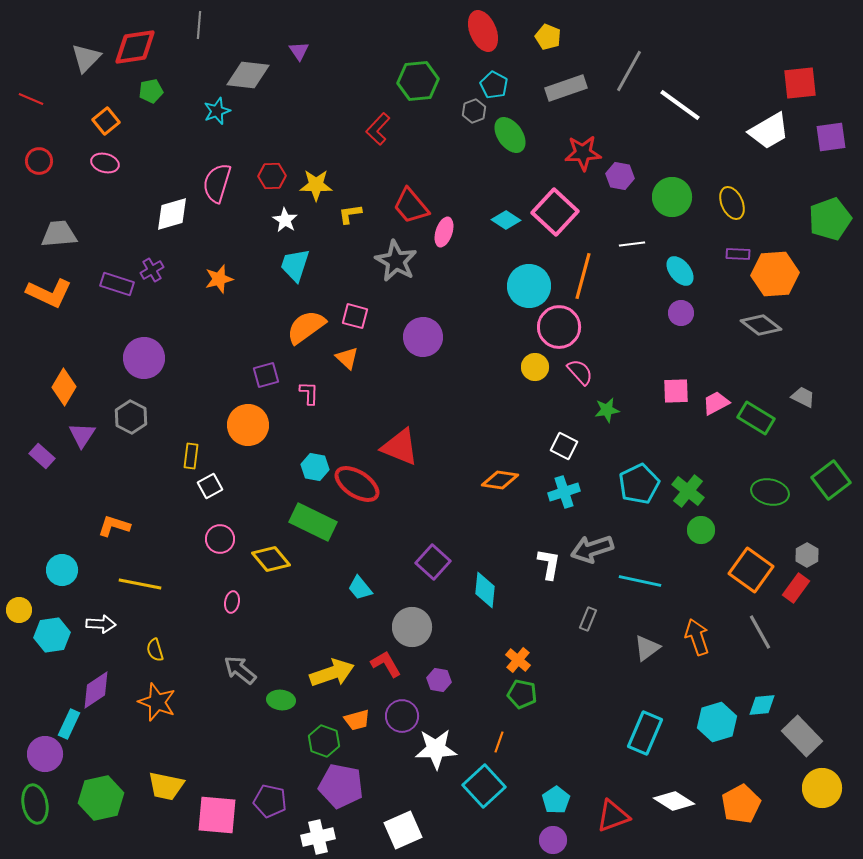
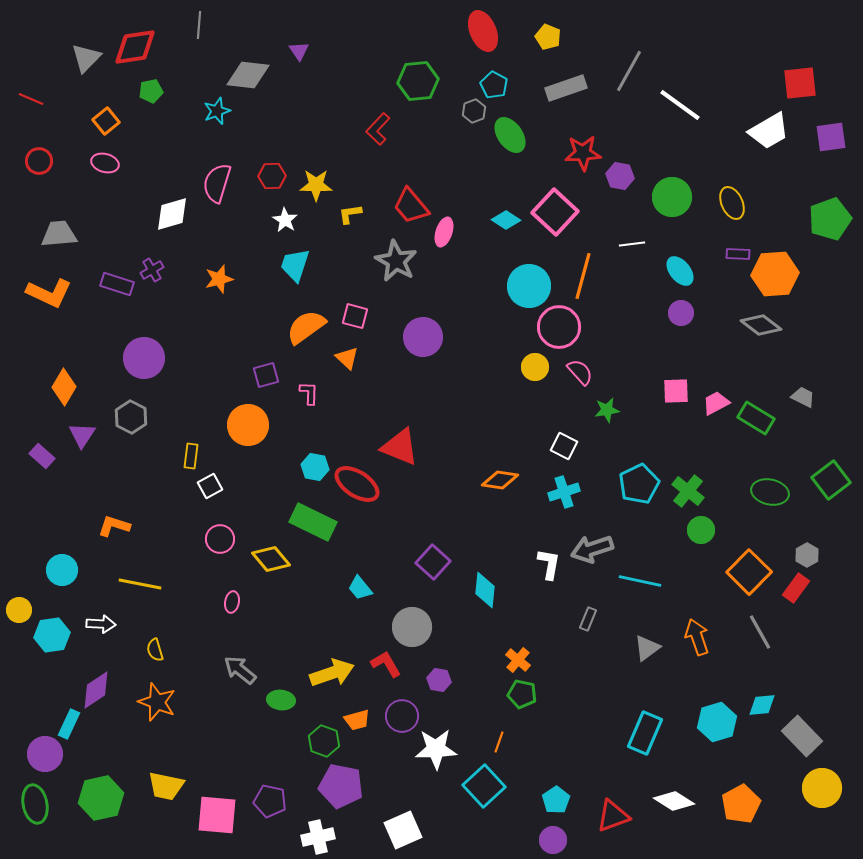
orange square at (751, 570): moved 2 px left, 2 px down; rotated 9 degrees clockwise
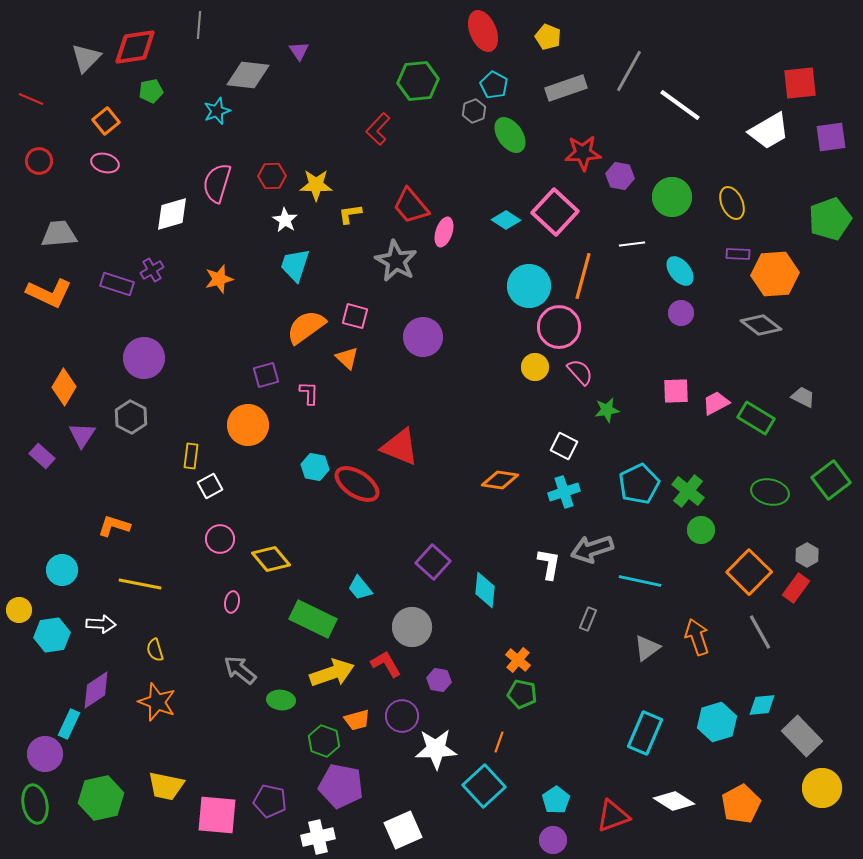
green rectangle at (313, 522): moved 97 px down
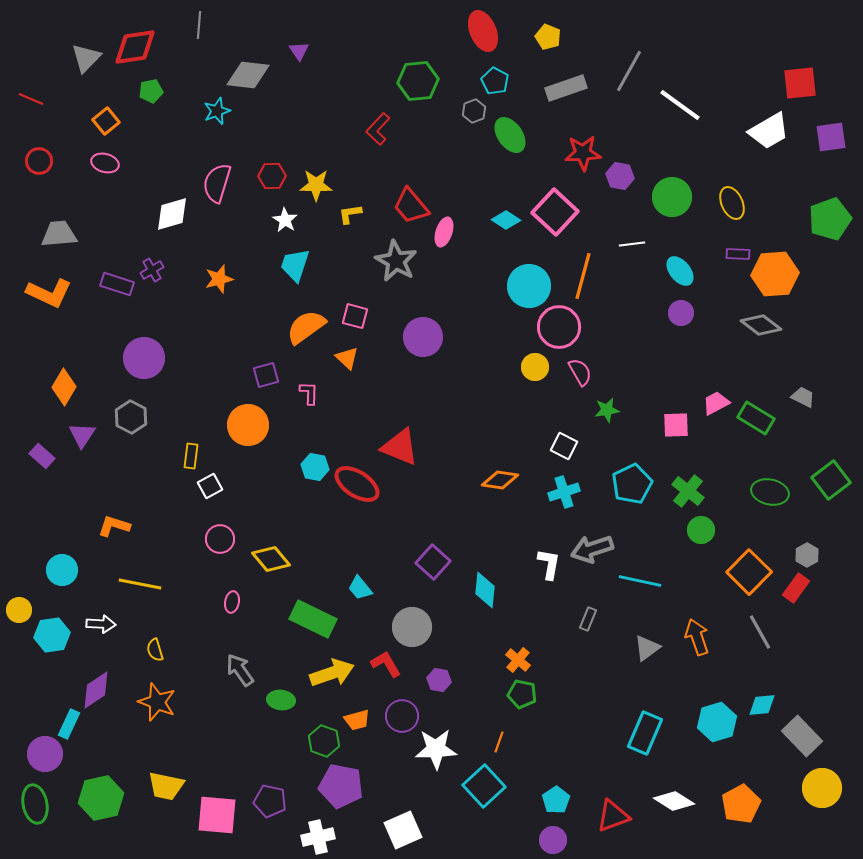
cyan pentagon at (494, 85): moved 1 px right, 4 px up
pink semicircle at (580, 372): rotated 12 degrees clockwise
pink square at (676, 391): moved 34 px down
cyan pentagon at (639, 484): moved 7 px left
gray arrow at (240, 670): rotated 16 degrees clockwise
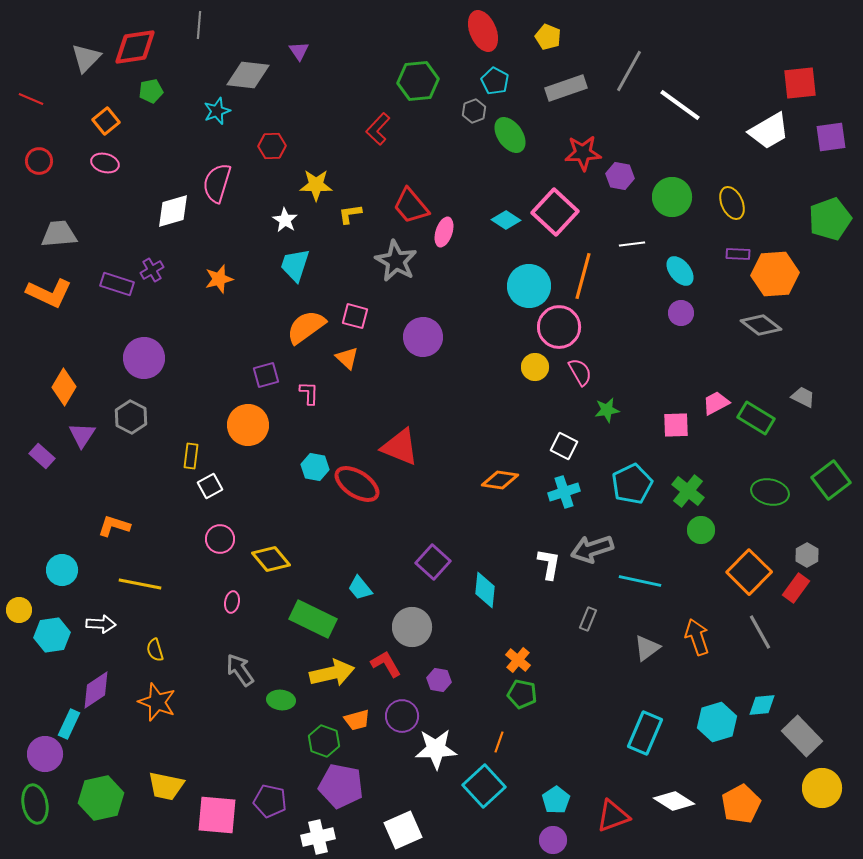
red hexagon at (272, 176): moved 30 px up
white diamond at (172, 214): moved 1 px right, 3 px up
yellow arrow at (332, 673): rotated 6 degrees clockwise
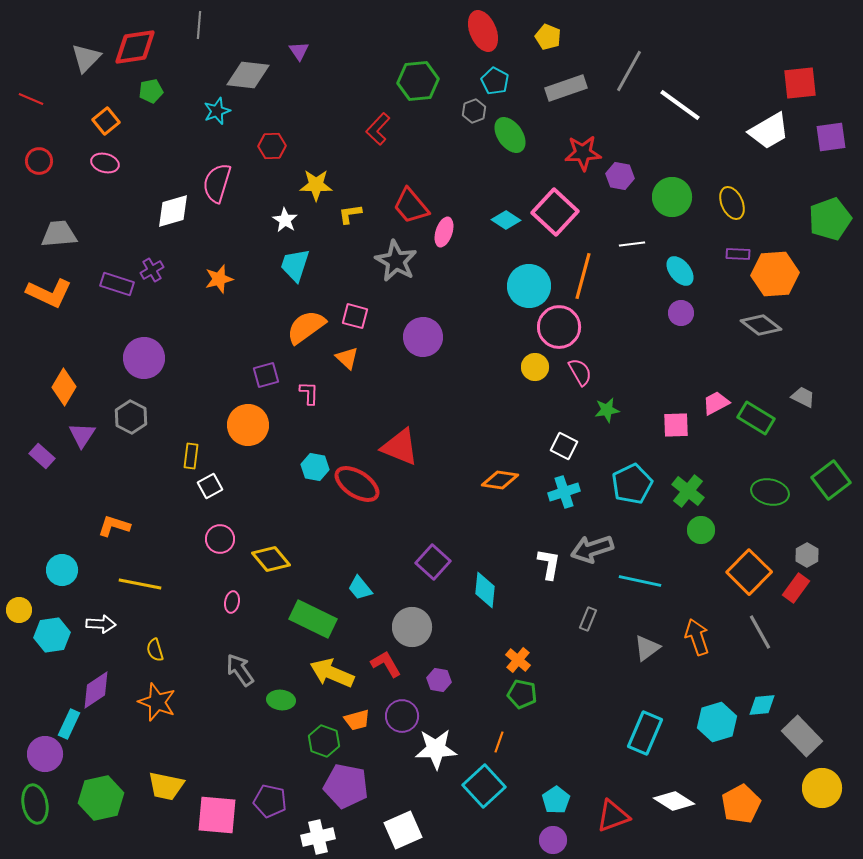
yellow arrow at (332, 673): rotated 144 degrees counterclockwise
purple pentagon at (341, 786): moved 5 px right
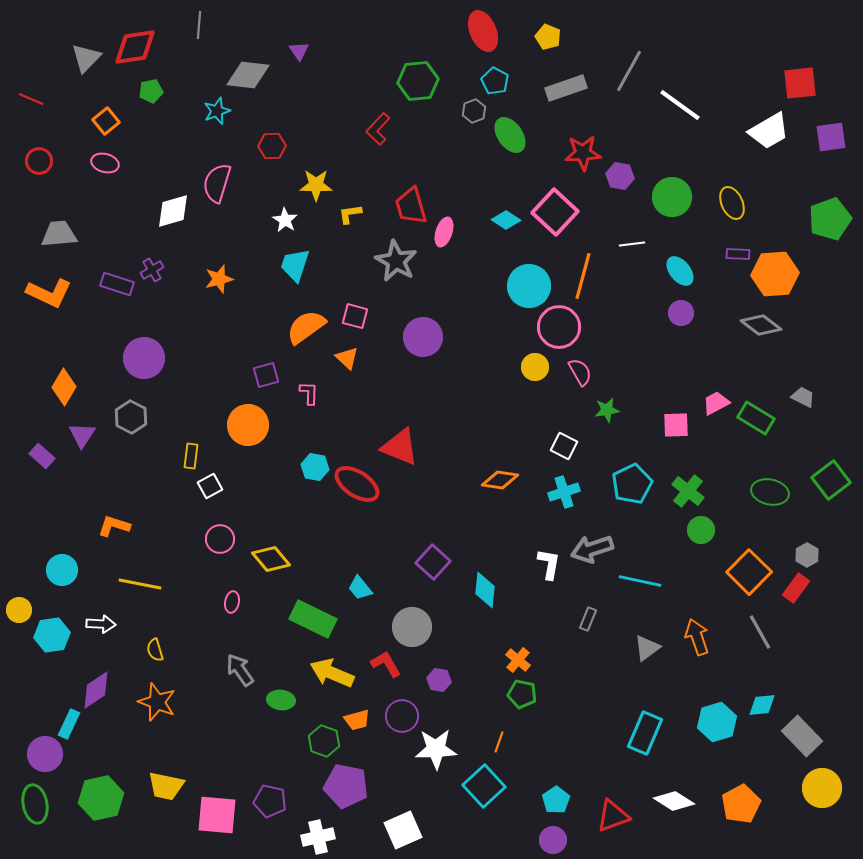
red trapezoid at (411, 206): rotated 24 degrees clockwise
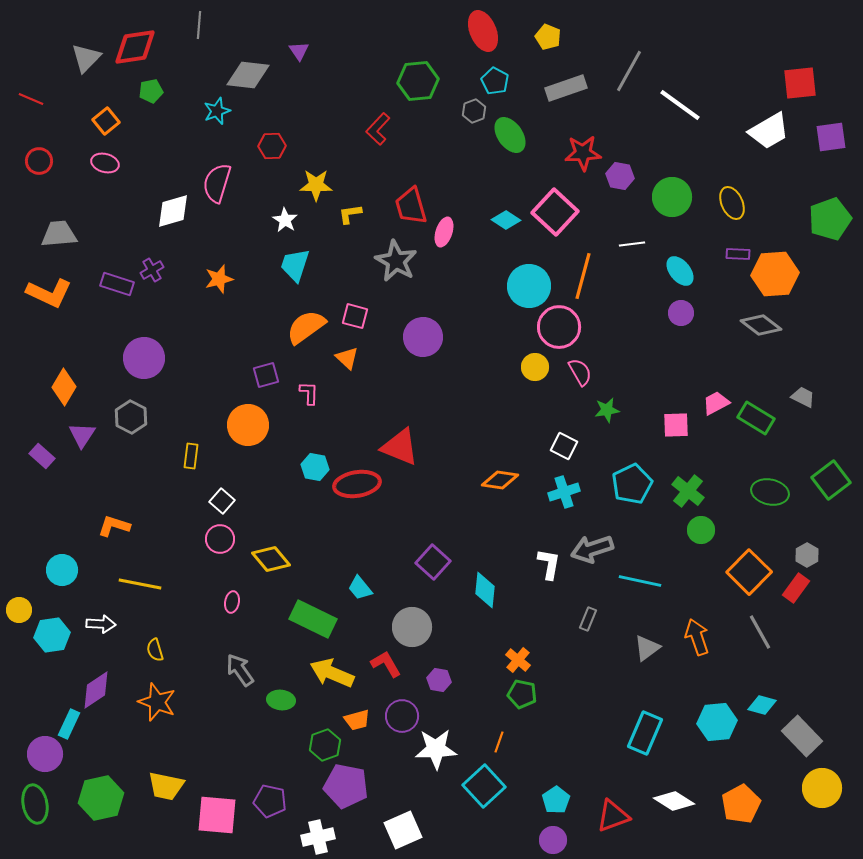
red ellipse at (357, 484): rotated 42 degrees counterclockwise
white square at (210, 486): moved 12 px right, 15 px down; rotated 20 degrees counterclockwise
cyan diamond at (762, 705): rotated 20 degrees clockwise
cyan hexagon at (717, 722): rotated 12 degrees clockwise
green hexagon at (324, 741): moved 1 px right, 4 px down; rotated 20 degrees clockwise
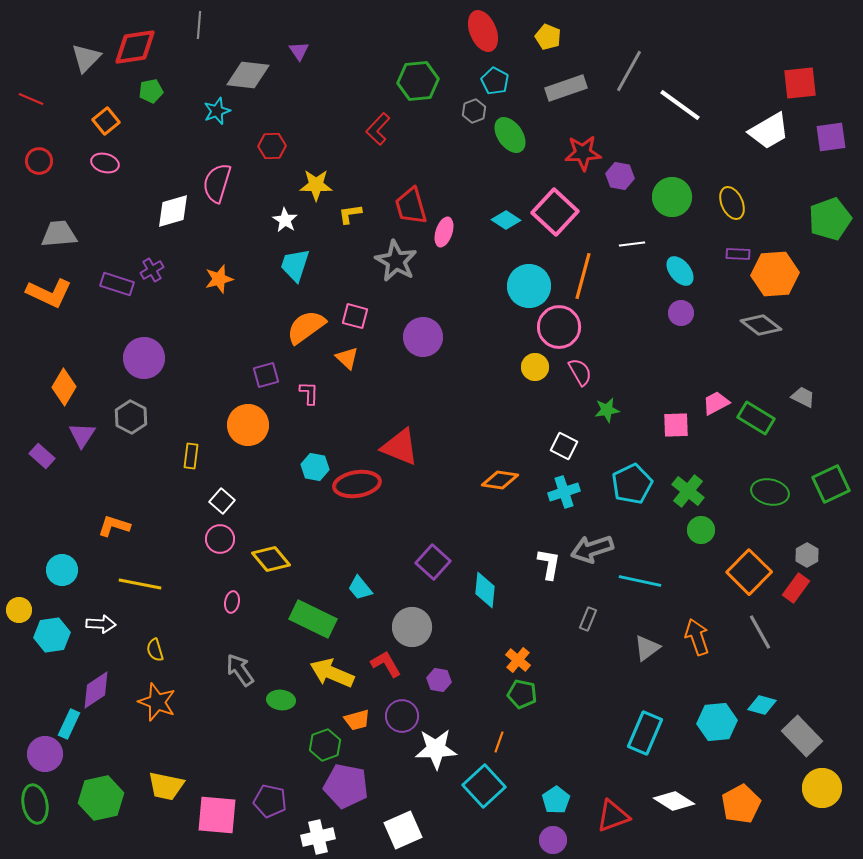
green square at (831, 480): moved 4 px down; rotated 12 degrees clockwise
